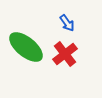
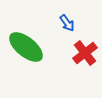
red cross: moved 20 px right, 1 px up
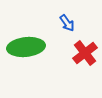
green ellipse: rotated 45 degrees counterclockwise
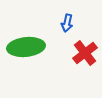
blue arrow: rotated 48 degrees clockwise
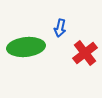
blue arrow: moved 7 px left, 5 px down
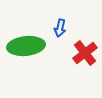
green ellipse: moved 1 px up
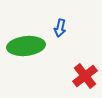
red cross: moved 23 px down
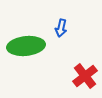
blue arrow: moved 1 px right
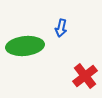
green ellipse: moved 1 px left
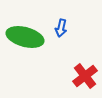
green ellipse: moved 9 px up; rotated 21 degrees clockwise
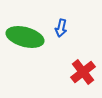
red cross: moved 2 px left, 4 px up
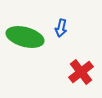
red cross: moved 2 px left
